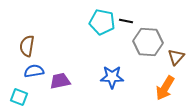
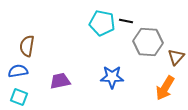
cyan pentagon: moved 1 px down
blue semicircle: moved 16 px left
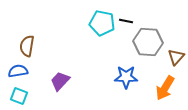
blue star: moved 14 px right
purple trapezoid: rotated 35 degrees counterclockwise
cyan square: moved 1 px up
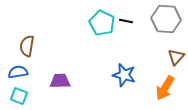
cyan pentagon: rotated 15 degrees clockwise
gray hexagon: moved 18 px right, 23 px up
blue semicircle: moved 1 px down
blue star: moved 2 px left, 2 px up; rotated 15 degrees clockwise
purple trapezoid: rotated 45 degrees clockwise
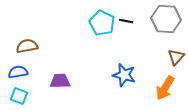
brown semicircle: rotated 70 degrees clockwise
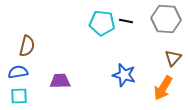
cyan pentagon: rotated 20 degrees counterclockwise
brown semicircle: rotated 115 degrees clockwise
brown triangle: moved 3 px left, 1 px down
orange arrow: moved 2 px left
cyan square: rotated 24 degrees counterclockwise
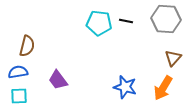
cyan pentagon: moved 3 px left
blue star: moved 1 px right, 12 px down
purple trapezoid: moved 2 px left, 1 px up; rotated 125 degrees counterclockwise
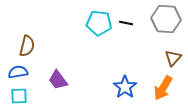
black line: moved 2 px down
blue star: rotated 20 degrees clockwise
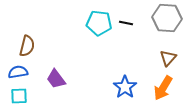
gray hexagon: moved 1 px right, 1 px up
brown triangle: moved 5 px left
purple trapezoid: moved 2 px left, 1 px up
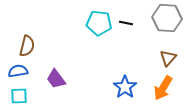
blue semicircle: moved 1 px up
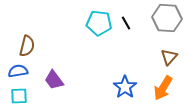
black line: rotated 48 degrees clockwise
brown triangle: moved 1 px right, 1 px up
purple trapezoid: moved 2 px left, 1 px down
